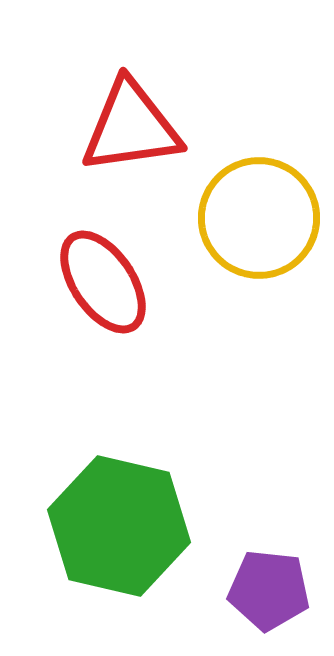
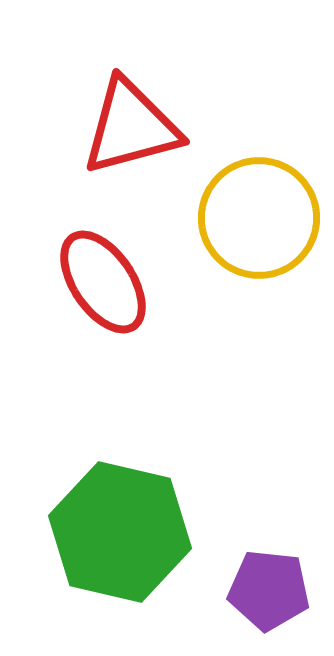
red triangle: rotated 7 degrees counterclockwise
green hexagon: moved 1 px right, 6 px down
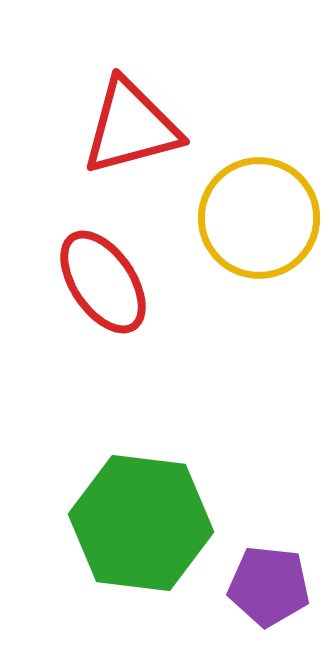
green hexagon: moved 21 px right, 9 px up; rotated 6 degrees counterclockwise
purple pentagon: moved 4 px up
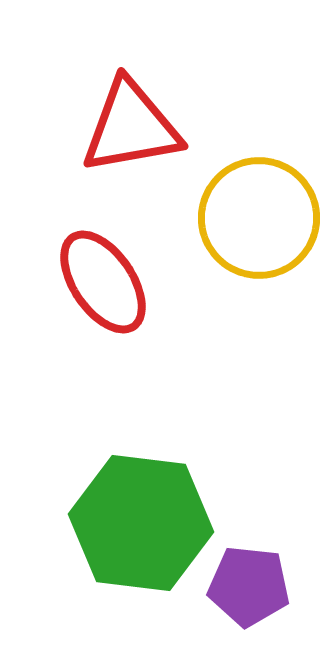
red triangle: rotated 5 degrees clockwise
purple pentagon: moved 20 px left
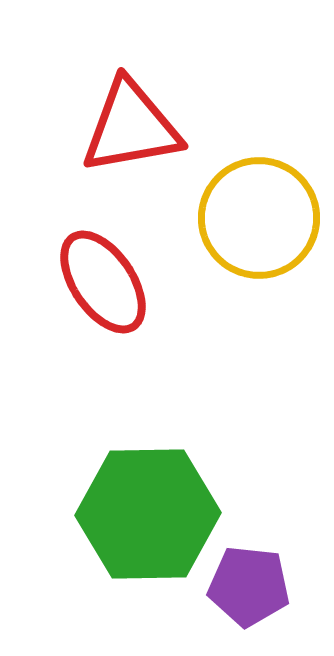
green hexagon: moved 7 px right, 9 px up; rotated 8 degrees counterclockwise
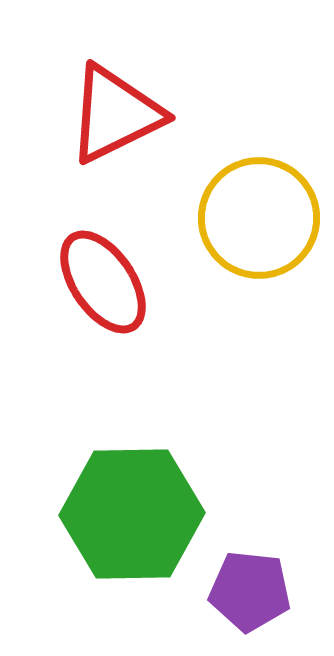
red triangle: moved 16 px left, 13 px up; rotated 16 degrees counterclockwise
green hexagon: moved 16 px left
purple pentagon: moved 1 px right, 5 px down
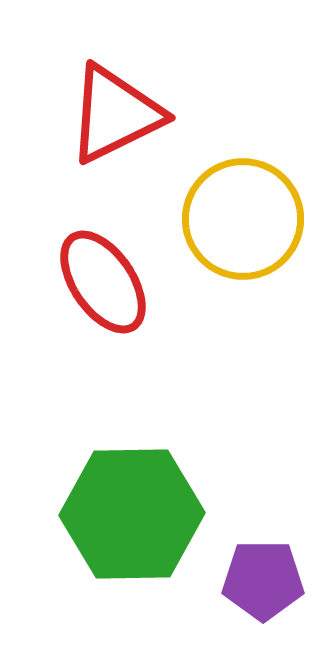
yellow circle: moved 16 px left, 1 px down
purple pentagon: moved 13 px right, 11 px up; rotated 6 degrees counterclockwise
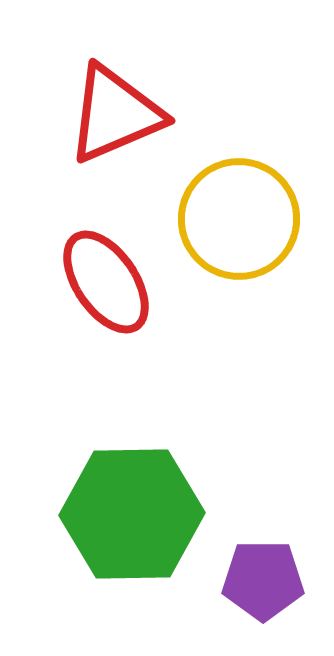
red triangle: rotated 3 degrees clockwise
yellow circle: moved 4 px left
red ellipse: moved 3 px right
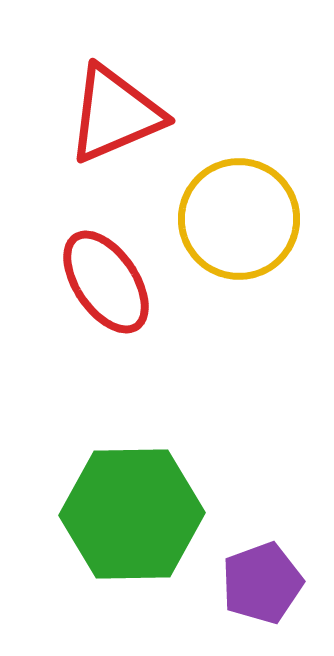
purple pentagon: moved 1 px left, 3 px down; rotated 20 degrees counterclockwise
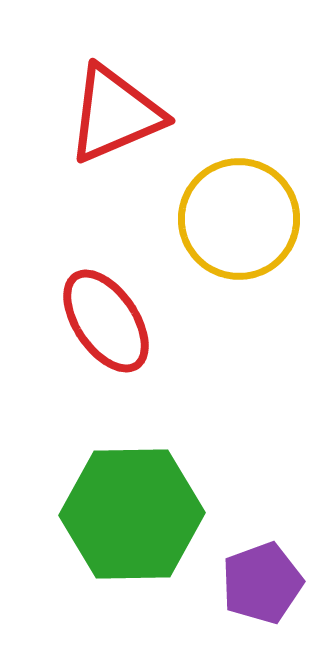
red ellipse: moved 39 px down
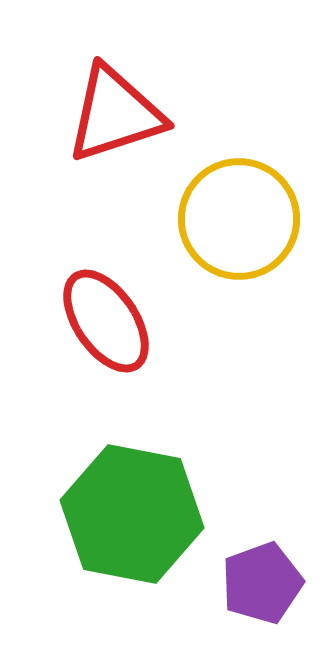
red triangle: rotated 5 degrees clockwise
green hexagon: rotated 12 degrees clockwise
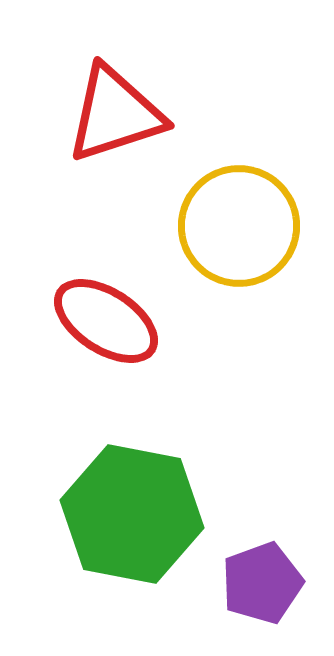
yellow circle: moved 7 px down
red ellipse: rotated 23 degrees counterclockwise
